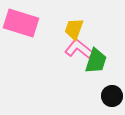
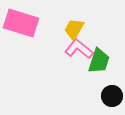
yellow trapezoid: rotated 10 degrees clockwise
green trapezoid: moved 3 px right
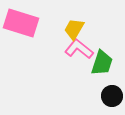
green trapezoid: moved 3 px right, 2 px down
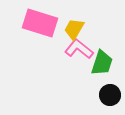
pink rectangle: moved 19 px right
black circle: moved 2 px left, 1 px up
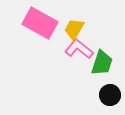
pink rectangle: rotated 12 degrees clockwise
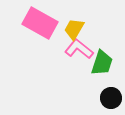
black circle: moved 1 px right, 3 px down
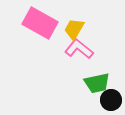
green trapezoid: moved 5 px left, 20 px down; rotated 60 degrees clockwise
black circle: moved 2 px down
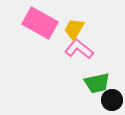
black circle: moved 1 px right
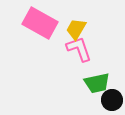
yellow trapezoid: moved 2 px right
pink L-shape: rotated 32 degrees clockwise
